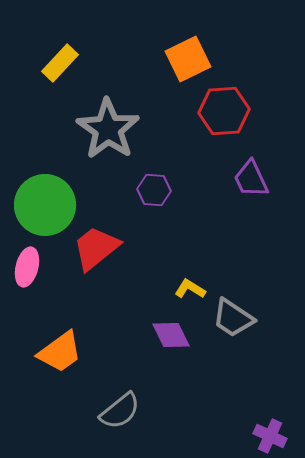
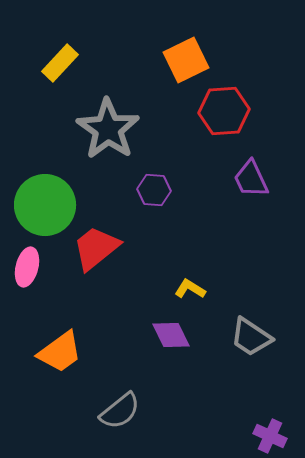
orange square: moved 2 px left, 1 px down
gray trapezoid: moved 18 px right, 19 px down
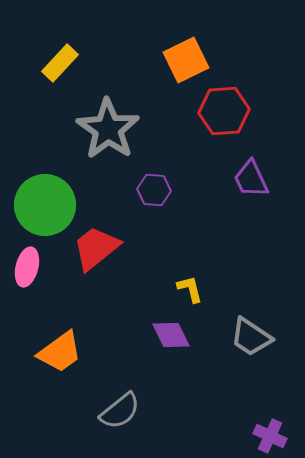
yellow L-shape: rotated 44 degrees clockwise
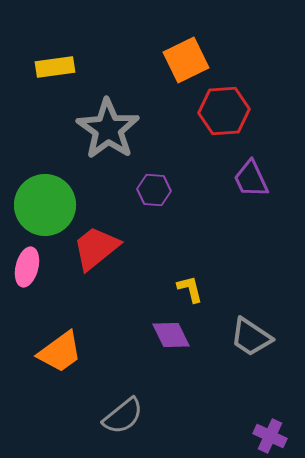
yellow rectangle: moved 5 px left, 4 px down; rotated 39 degrees clockwise
gray semicircle: moved 3 px right, 5 px down
